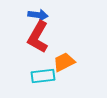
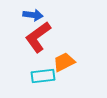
blue arrow: moved 5 px left
red L-shape: rotated 24 degrees clockwise
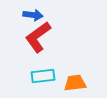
orange trapezoid: moved 11 px right, 21 px down; rotated 20 degrees clockwise
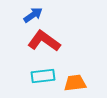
blue arrow: rotated 42 degrees counterclockwise
red L-shape: moved 6 px right, 4 px down; rotated 72 degrees clockwise
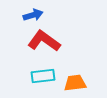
blue arrow: rotated 18 degrees clockwise
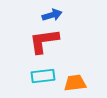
blue arrow: moved 19 px right
red L-shape: rotated 44 degrees counterclockwise
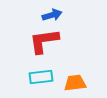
cyan rectangle: moved 2 px left, 1 px down
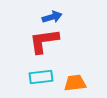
blue arrow: moved 2 px down
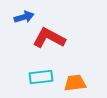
blue arrow: moved 28 px left
red L-shape: moved 5 px right, 3 px up; rotated 36 degrees clockwise
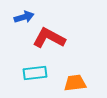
cyan rectangle: moved 6 px left, 4 px up
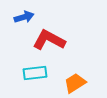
red L-shape: moved 2 px down
orange trapezoid: rotated 25 degrees counterclockwise
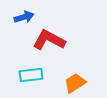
cyan rectangle: moved 4 px left, 2 px down
